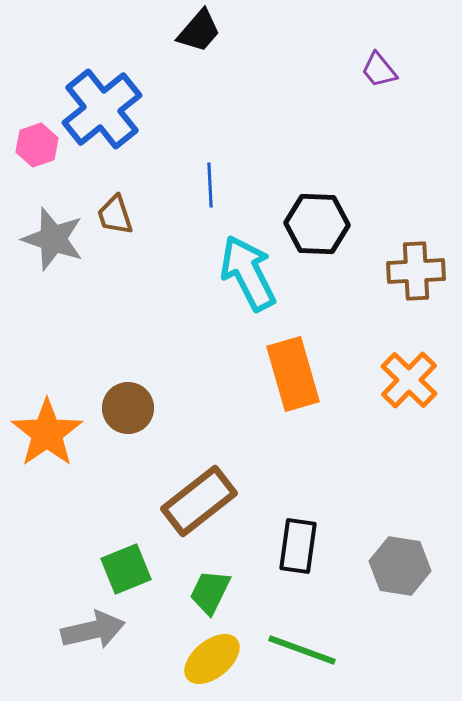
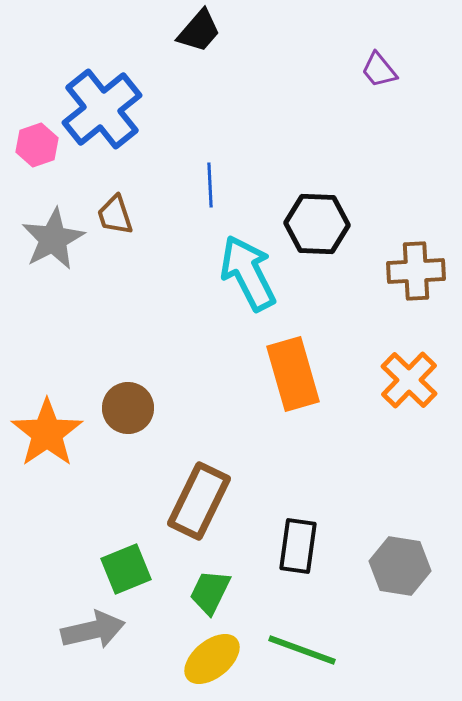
gray star: rotated 26 degrees clockwise
brown rectangle: rotated 26 degrees counterclockwise
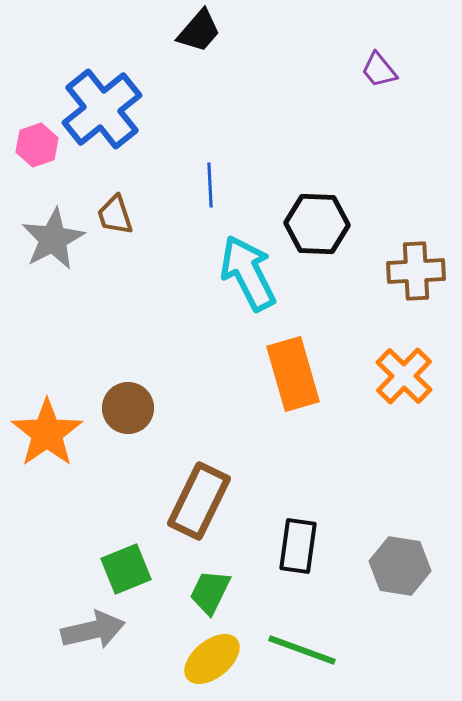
orange cross: moved 5 px left, 4 px up
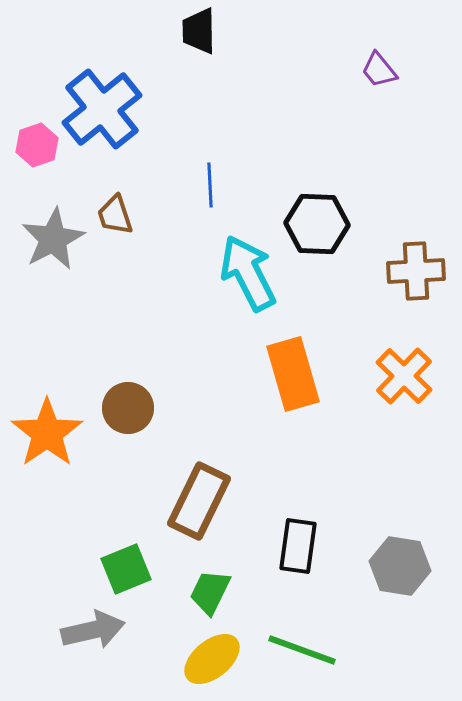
black trapezoid: rotated 138 degrees clockwise
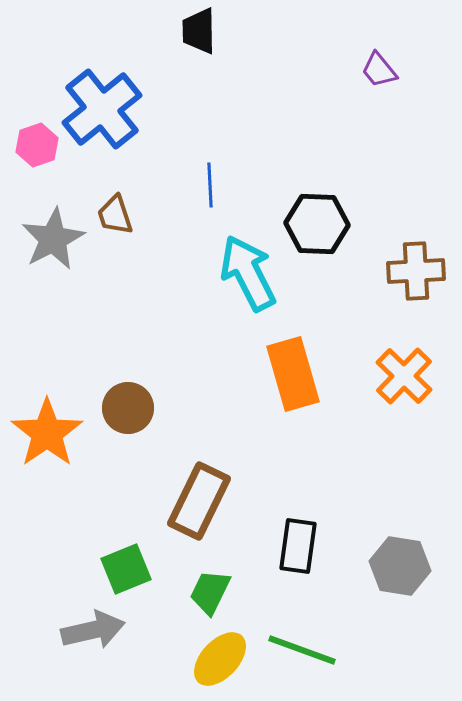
yellow ellipse: moved 8 px right; rotated 8 degrees counterclockwise
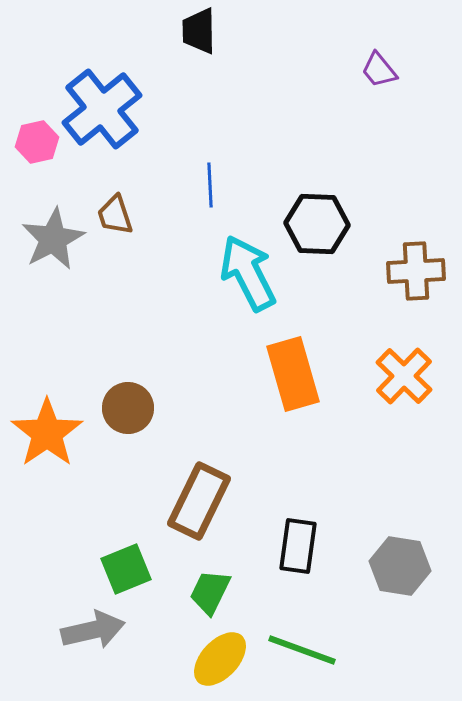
pink hexagon: moved 3 px up; rotated 6 degrees clockwise
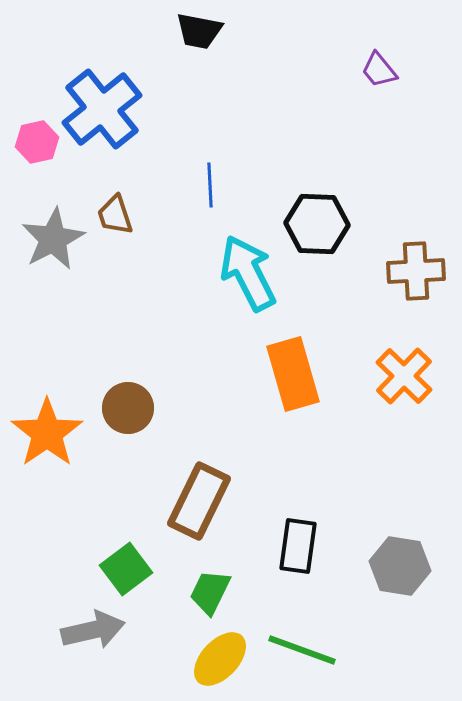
black trapezoid: rotated 78 degrees counterclockwise
green square: rotated 15 degrees counterclockwise
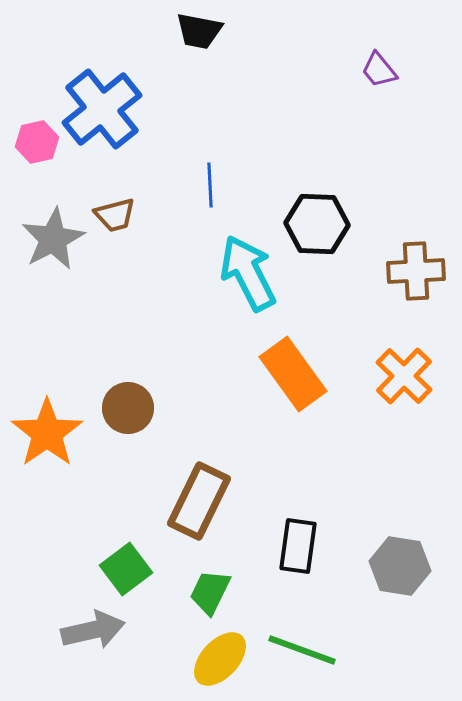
brown trapezoid: rotated 87 degrees counterclockwise
orange rectangle: rotated 20 degrees counterclockwise
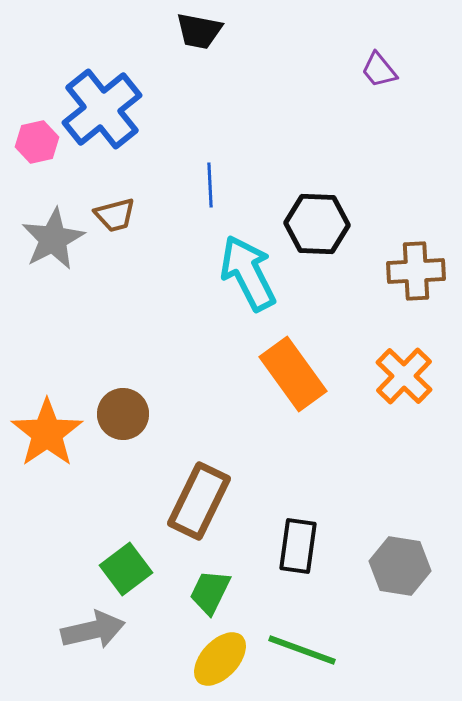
brown circle: moved 5 px left, 6 px down
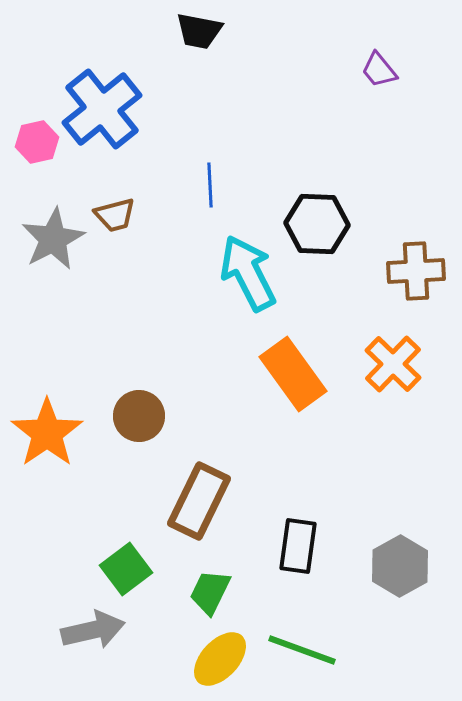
orange cross: moved 11 px left, 12 px up
brown circle: moved 16 px right, 2 px down
gray hexagon: rotated 22 degrees clockwise
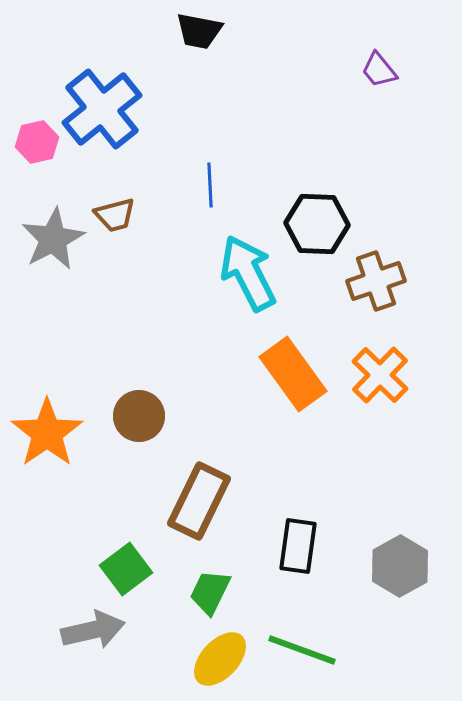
brown cross: moved 40 px left, 10 px down; rotated 16 degrees counterclockwise
orange cross: moved 13 px left, 11 px down
